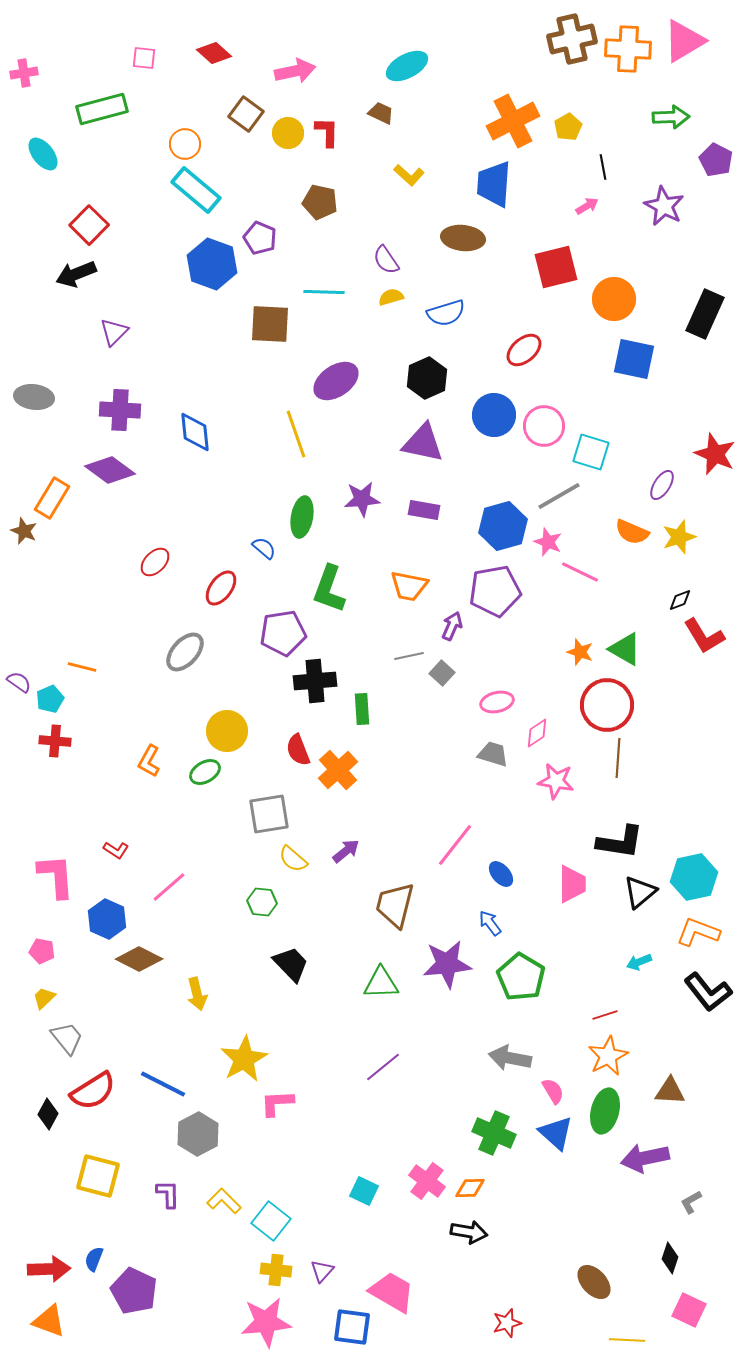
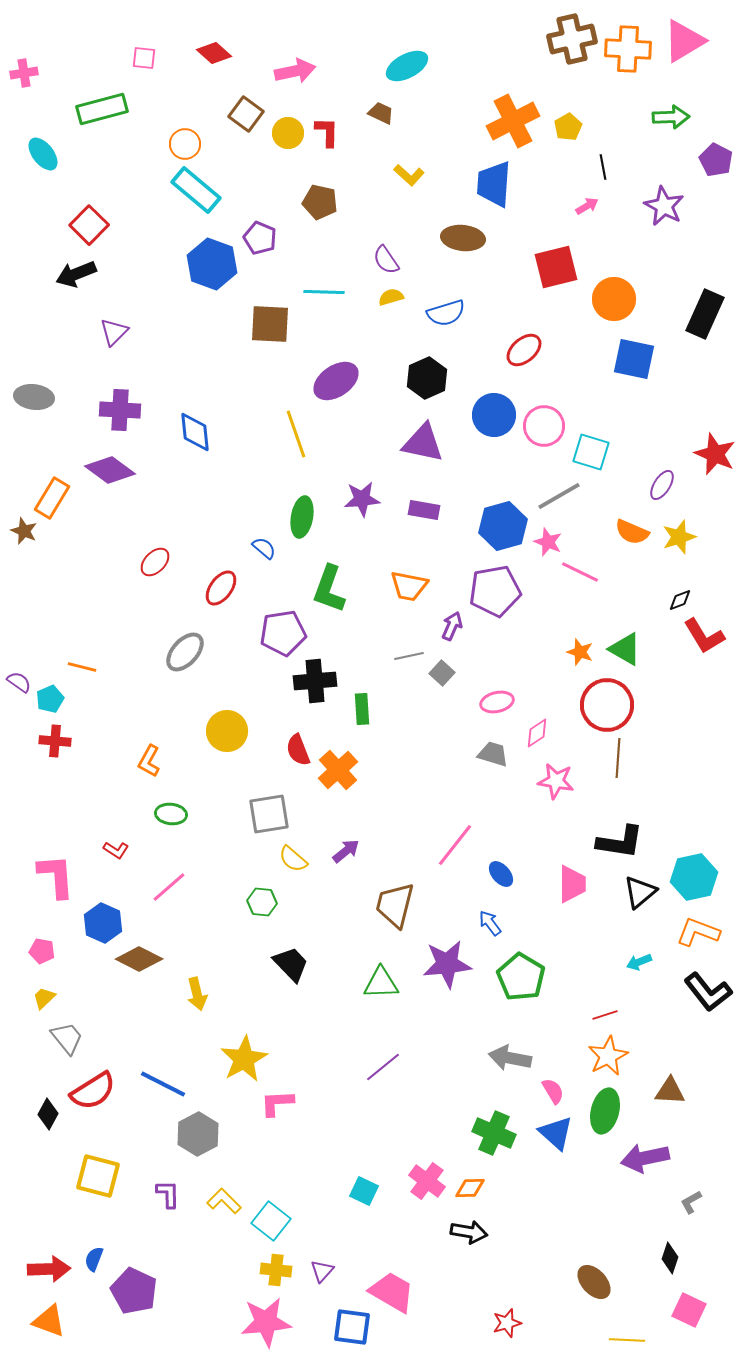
green ellipse at (205, 772): moved 34 px left, 42 px down; rotated 36 degrees clockwise
blue hexagon at (107, 919): moved 4 px left, 4 px down
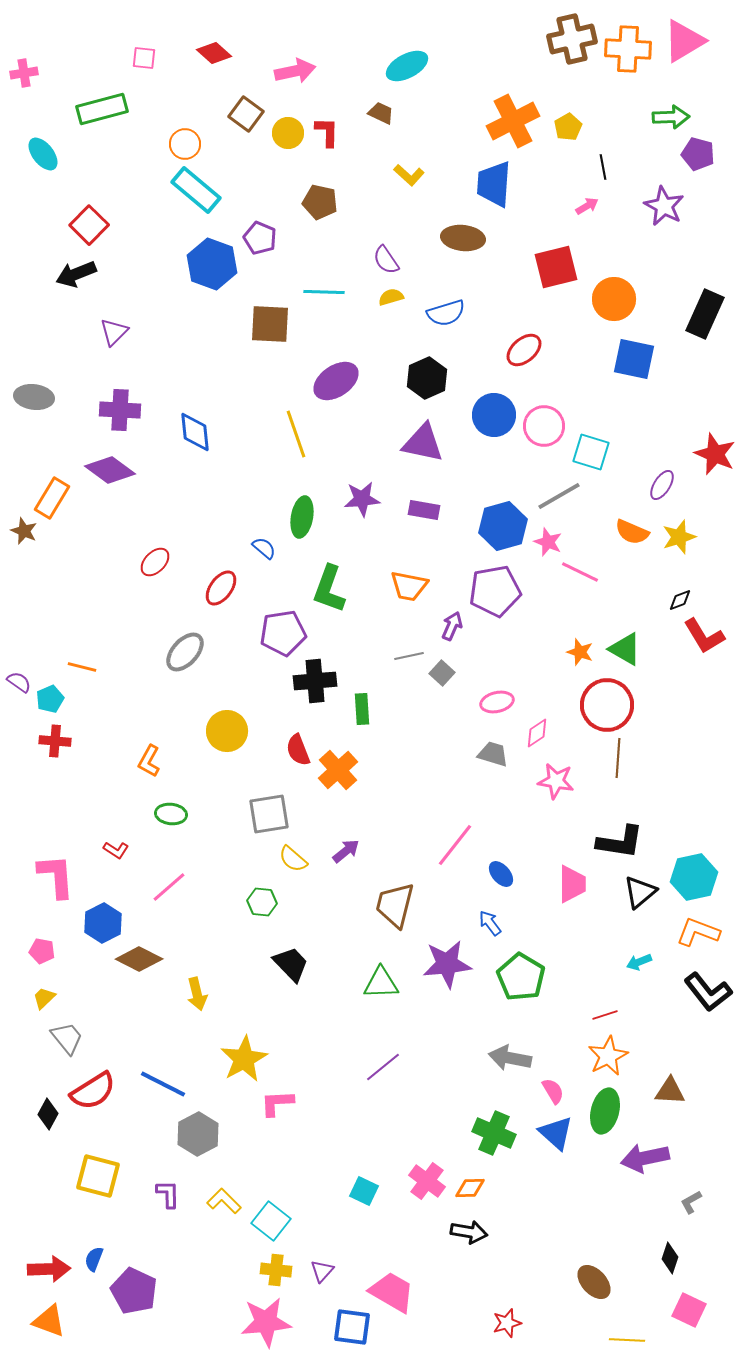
purple pentagon at (716, 160): moved 18 px left, 6 px up; rotated 12 degrees counterclockwise
blue hexagon at (103, 923): rotated 9 degrees clockwise
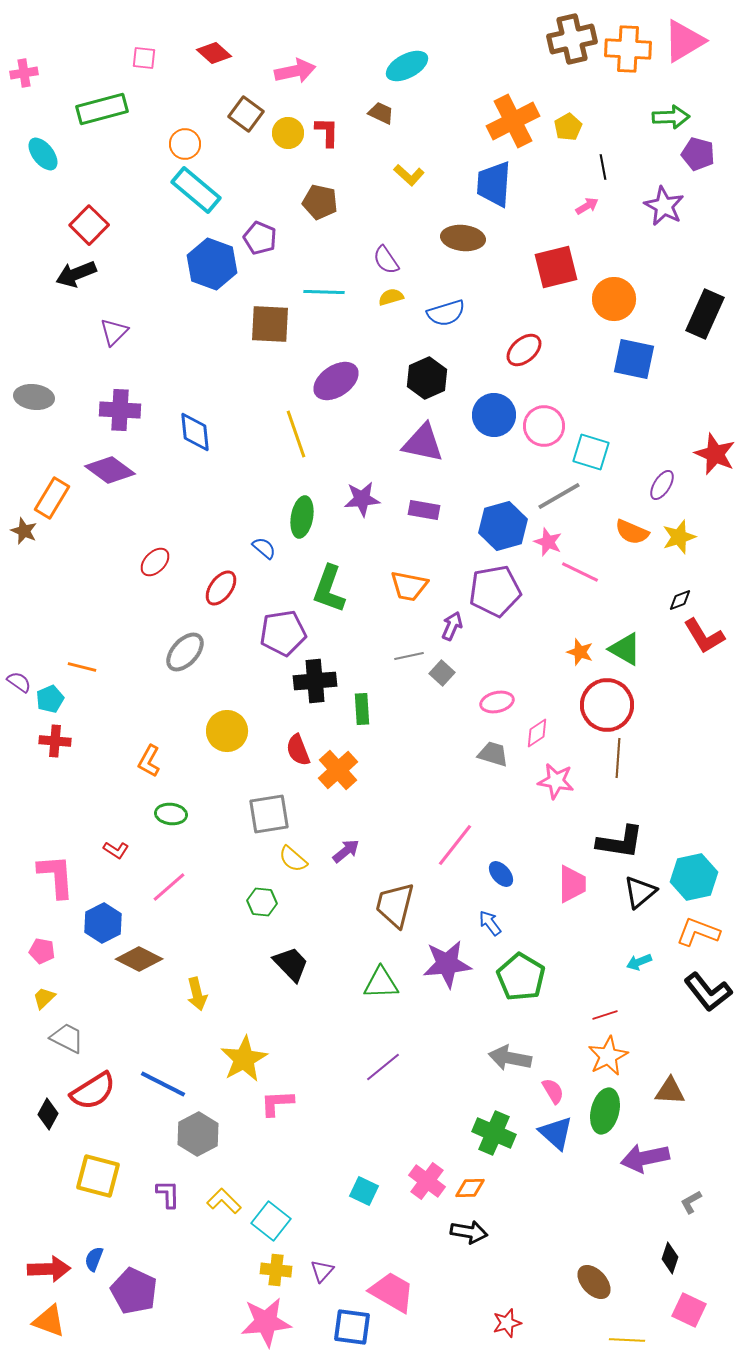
gray trapezoid at (67, 1038): rotated 24 degrees counterclockwise
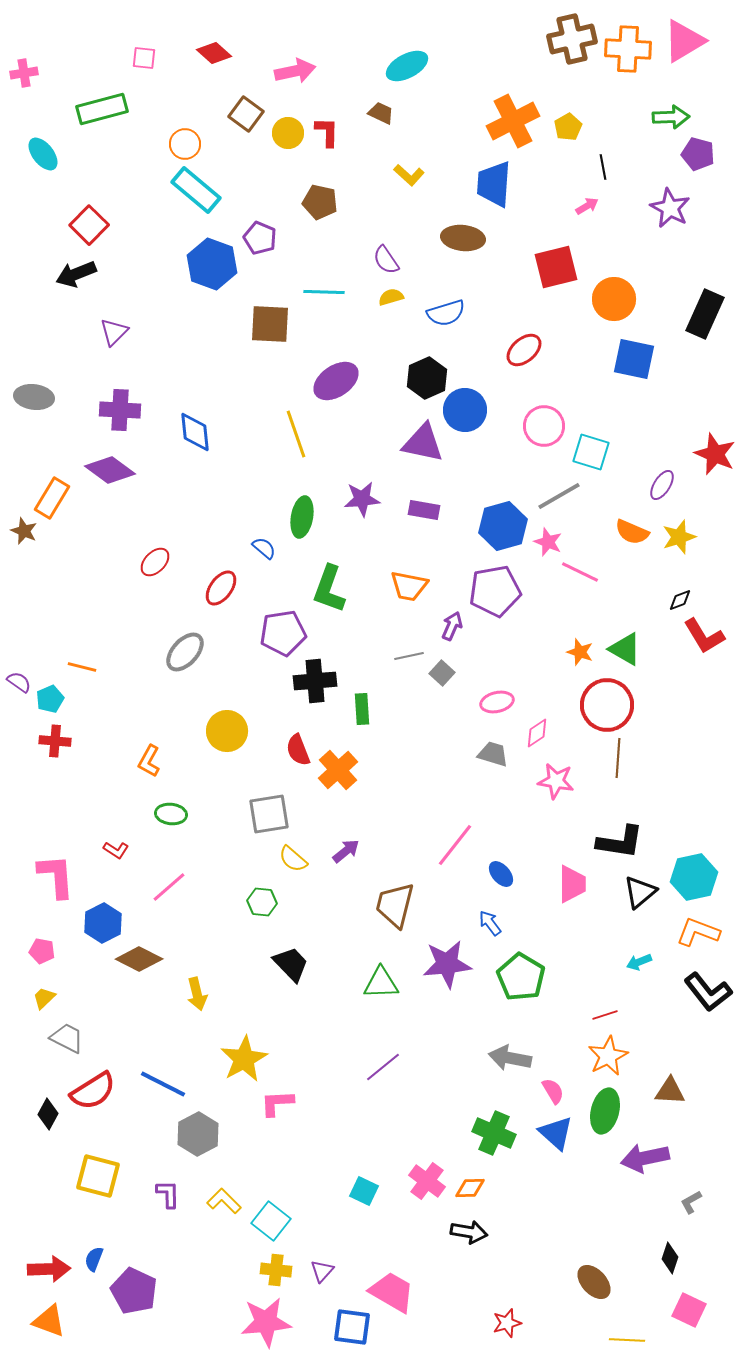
purple star at (664, 206): moved 6 px right, 2 px down
blue circle at (494, 415): moved 29 px left, 5 px up
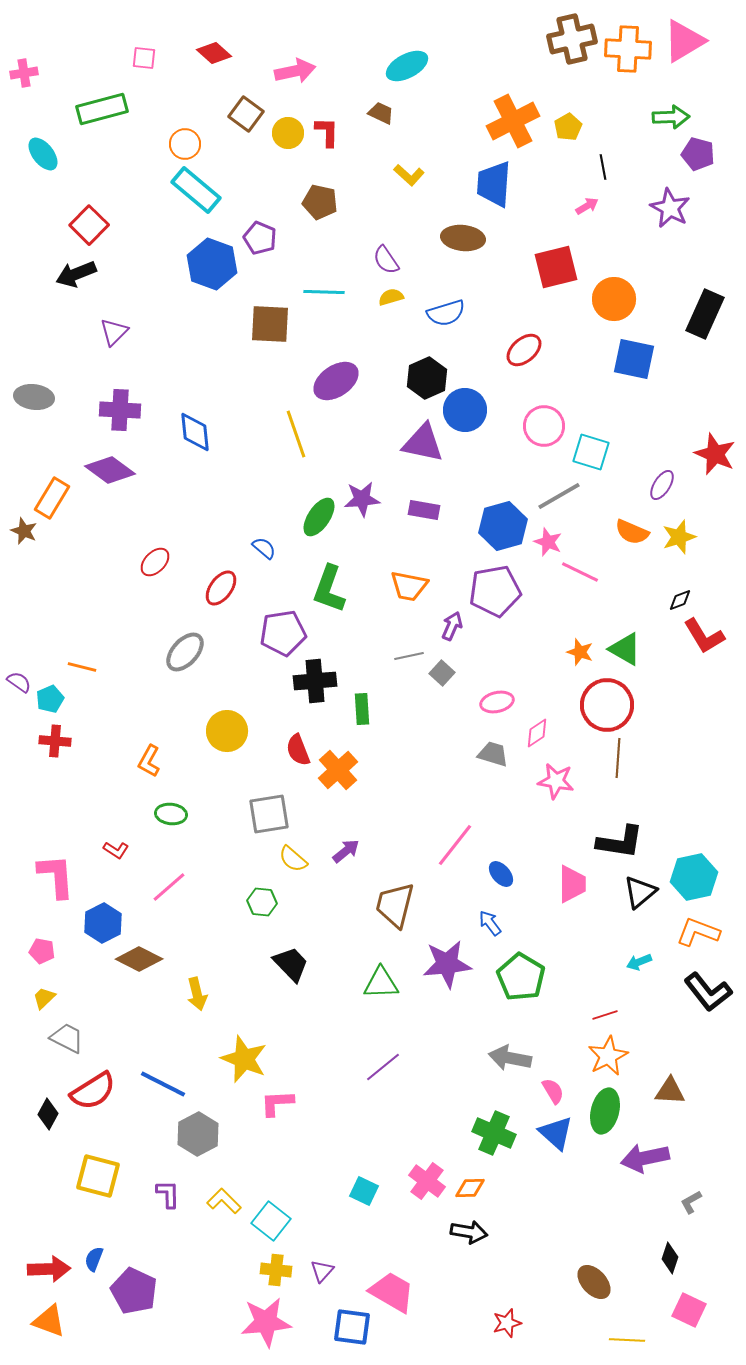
green ellipse at (302, 517): moved 17 px right; rotated 24 degrees clockwise
yellow star at (244, 1059): rotated 21 degrees counterclockwise
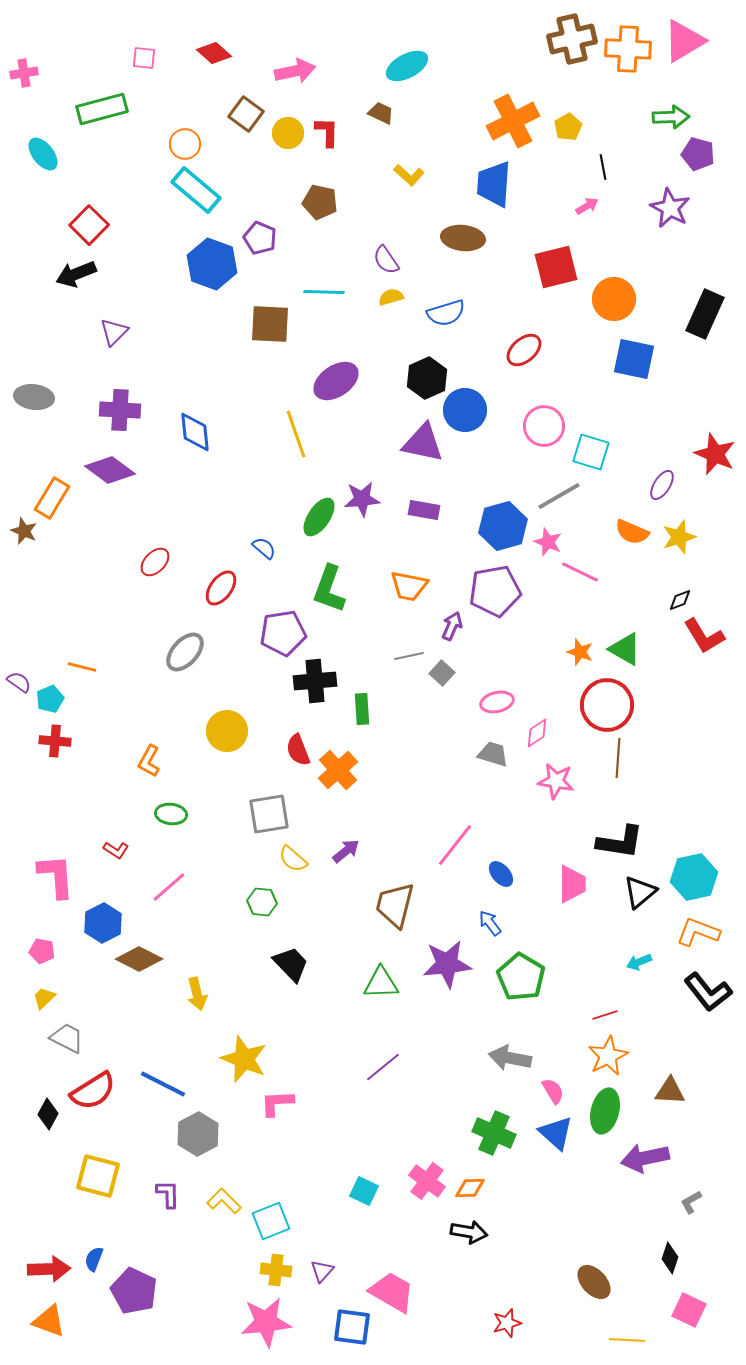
cyan square at (271, 1221): rotated 30 degrees clockwise
